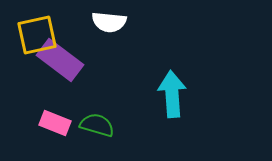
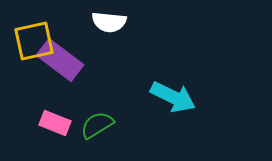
yellow square: moved 3 px left, 6 px down
cyan arrow: moved 1 px right, 3 px down; rotated 120 degrees clockwise
green semicircle: rotated 48 degrees counterclockwise
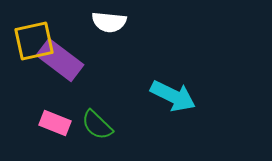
cyan arrow: moved 1 px up
green semicircle: rotated 104 degrees counterclockwise
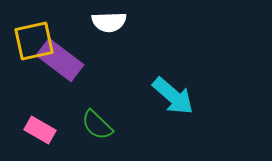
white semicircle: rotated 8 degrees counterclockwise
cyan arrow: rotated 15 degrees clockwise
pink rectangle: moved 15 px left, 7 px down; rotated 8 degrees clockwise
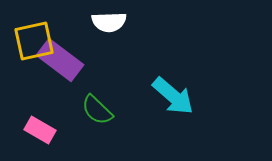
green semicircle: moved 15 px up
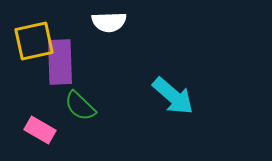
purple rectangle: moved 2 px down; rotated 51 degrees clockwise
green semicircle: moved 17 px left, 4 px up
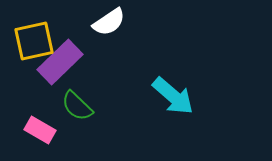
white semicircle: rotated 32 degrees counterclockwise
purple rectangle: rotated 48 degrees clockwise
green semicircle: moved 3 px left
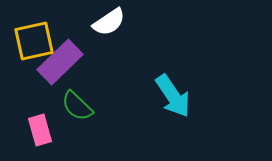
cyan arrow: rotated 15 degrees clockwise
pink rectangle: rotated 44 degrees clockwise
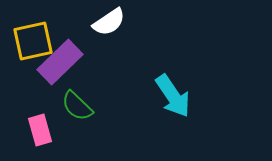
yellow square: moved 1 px left
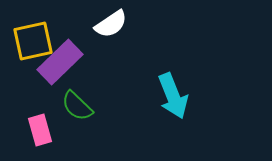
white semicircle: moved 2 px right, 2 px down
cyan arrow: rotated 12 degrees clockwise
